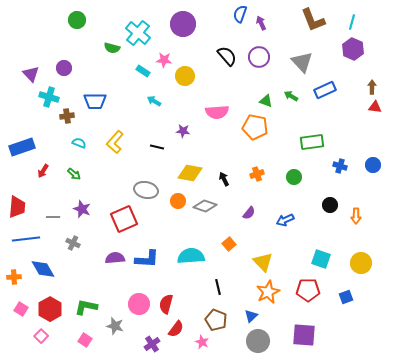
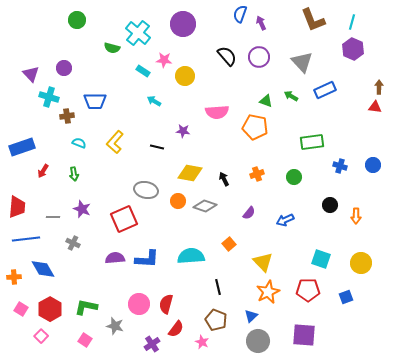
brown arrow at (372, 87): moved 7 px right
green arrow at (74, 174): rotated 40 degrees clockwise
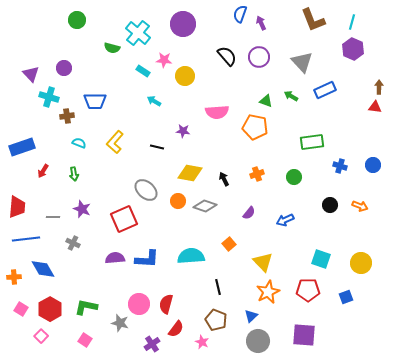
gray ellipse at (146, 190): rotated 30 degrees clockwise
orange arrow at (356, 216): moved 4 px right, 10 px up; rotated 70 degrees counterclockwise
gray star at (115, 326): moved 5 px right, 3 px up
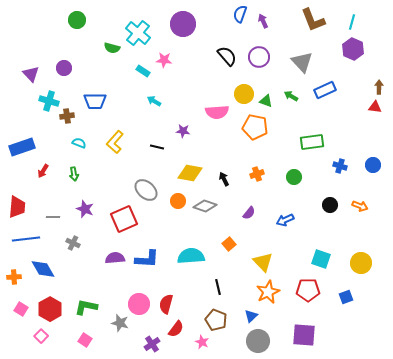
purple arrow at (261, 23): moved 2 px right, 2 px up
yellow circle at (185, 76): moved 59 px right, 18 px down
cyan cross at (49, 97): moved 4 px down
purple star at (82, 209): moved 3 px right
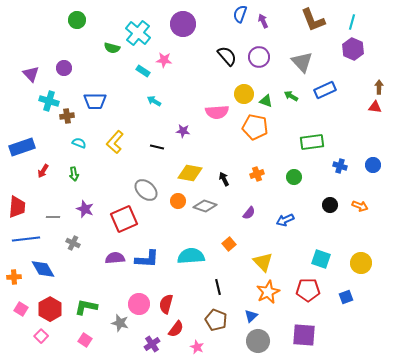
pink star at (202, 342): moved 5 px left, 5 px down
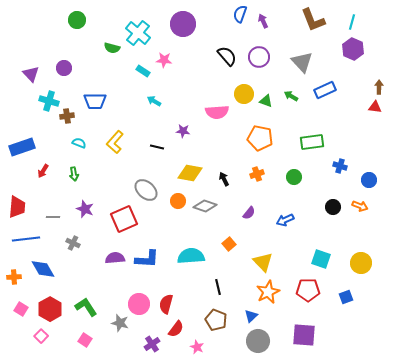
orange pentagon at (255, 127): moved 5 px right, 11 px down
blue circle at (373, 165): moved 4 px left, 15 px down
black circle at (330, 205): moved 3 px right, 2 px down
green L-shape at (86, 307): rotated 45 degrees clockwise
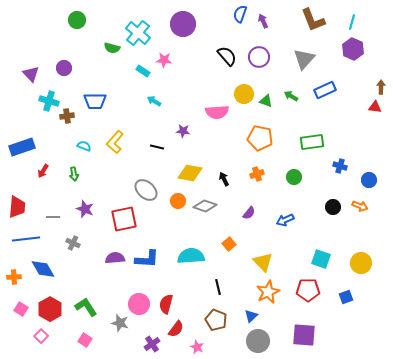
gray triangle at (302, 62): moved 2 px right, 3 px up; rotated 25 degrees clockwise
brown arrow at (379, 87): moved 2 px right
cyan semicircle at (79, 143): moved 5 px right, 3 px down
red square at (124, 219): rotated 12 degrees clockwise
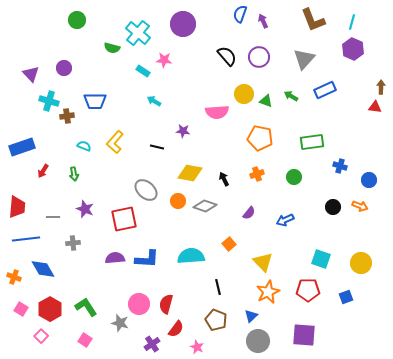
gray cross at (73, 243): rotated 32 degrees counterclockwise
orange cross at (14, 277): rotated 24 degrees clockwise
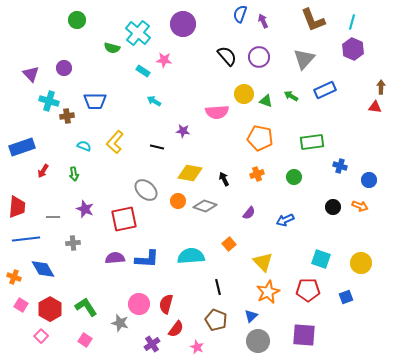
pink square at (21, 309): moved 4 px up
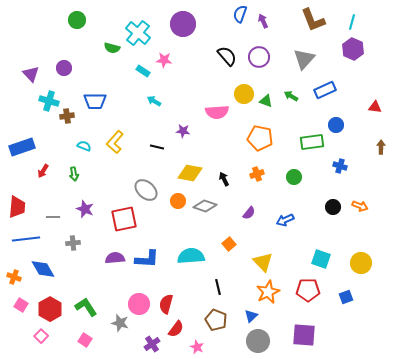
brown arrow at (381, 87): moved 60 px down
blue circle at (369, 180): moved 33 px left, 55 px up
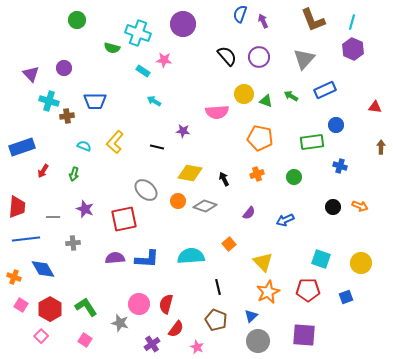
cyan cross at (138, 33): rotated 20 degrees counterclockwise
green arrow at (74, 174): rotated 24 degrees clockwise
